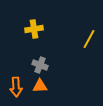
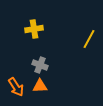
orange arrow: rotated 30 degrees counterclockwise
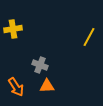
yellow cross: moved 21 px left
yellow line: moved 2 px up
orange triangle: moved 7 px right
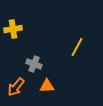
yellow line: moved 12 px left, 10 px down
gray cross: moved 6 px left, 1 px up
orange arrow: rotated 72 degrees clockwise
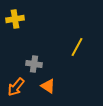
yellow cross: moved 2 px right, 10 px up
gray cross: rotated 14 degrees counterclockwise
orange triangle: moved 1 px right; rotated 35 degrees clockwise
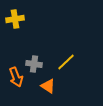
yellow line: moved 11 px left, 15 px down; rotated 18 degrees clockwise
orange arrow: moved 10 px up; rotated 60 degrees counterclockwise
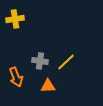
gray cross: moved 6 px right, 3 px up
orange triangle: rotated 35 degrees counterclockwise
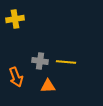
yellow line: rotated 48 degrees clockwise
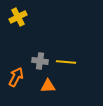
yellow cross: moved 3 px right, 2 px up; rotated 18 degrees counterclockwise
orange arrow: rotated 132 degrees counterclockwise
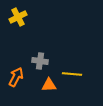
yellow line: moved 6 px right, 12 px down
orange triangle: moved 1 px right, 1 px up
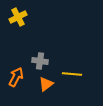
orange triangle: moved 3 px left, 1 px up; rotated 35 degrees counterclockwise
